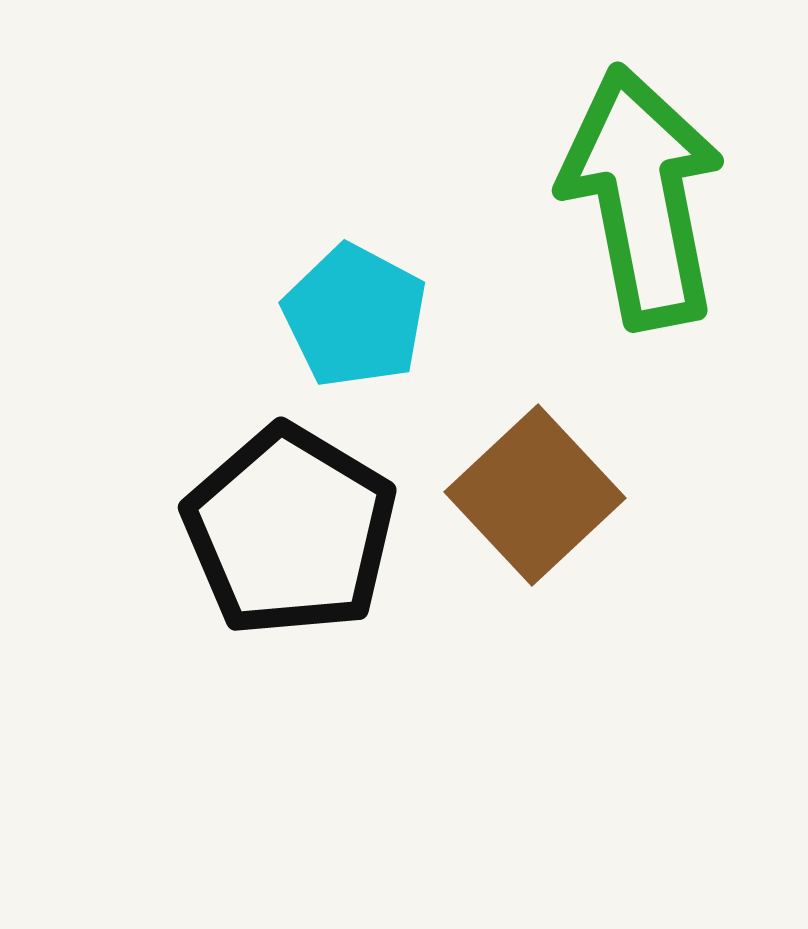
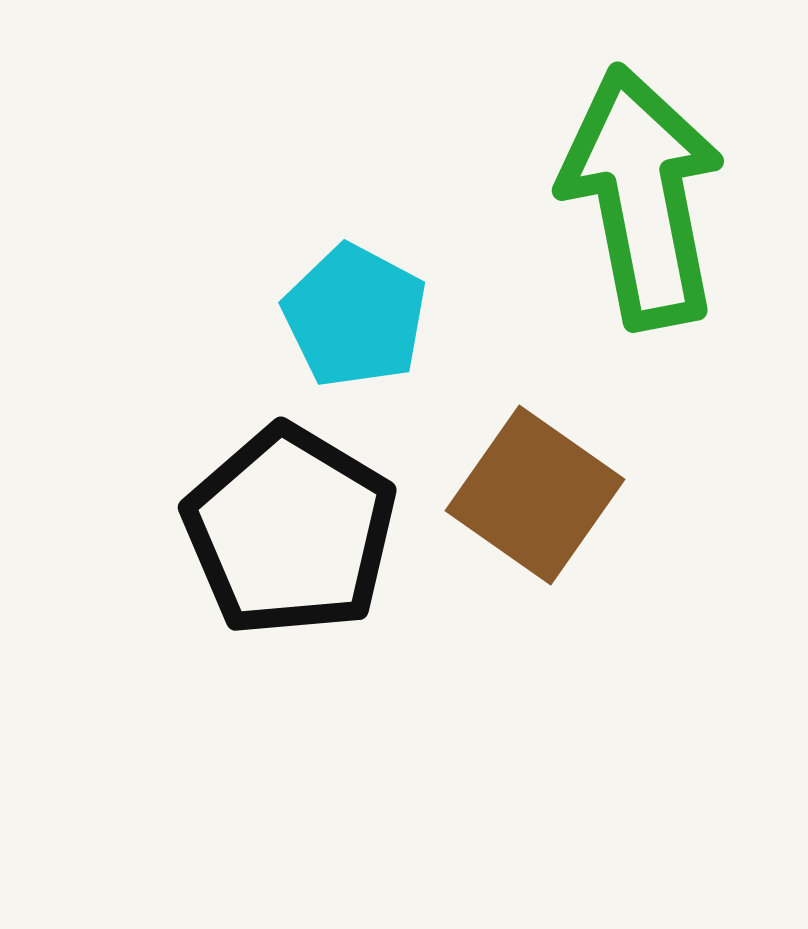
brown square: rotated 12 degrees counterclockwise
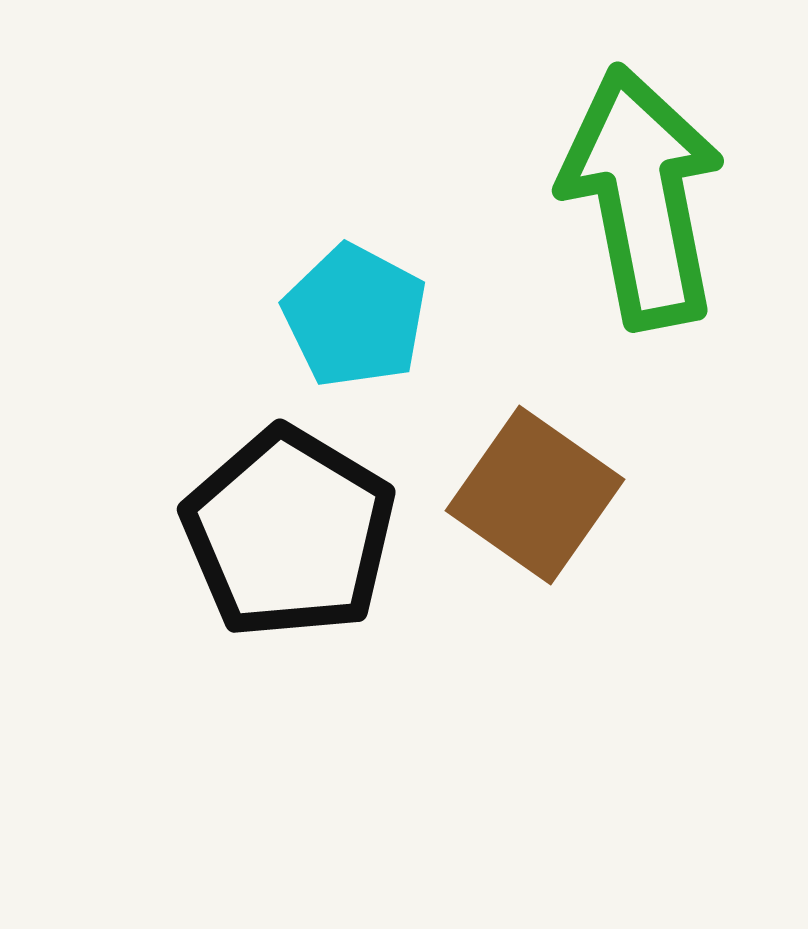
black pentagon: moved 1 px left, 2 px down
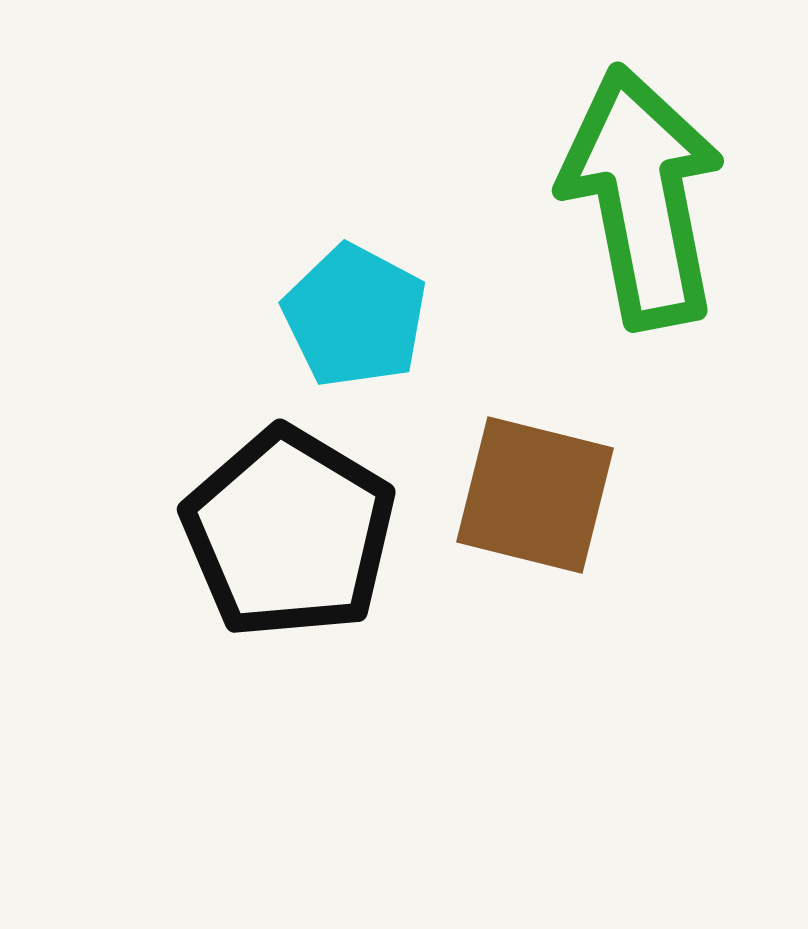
brown square: rotated 21 degrees counterclockwise
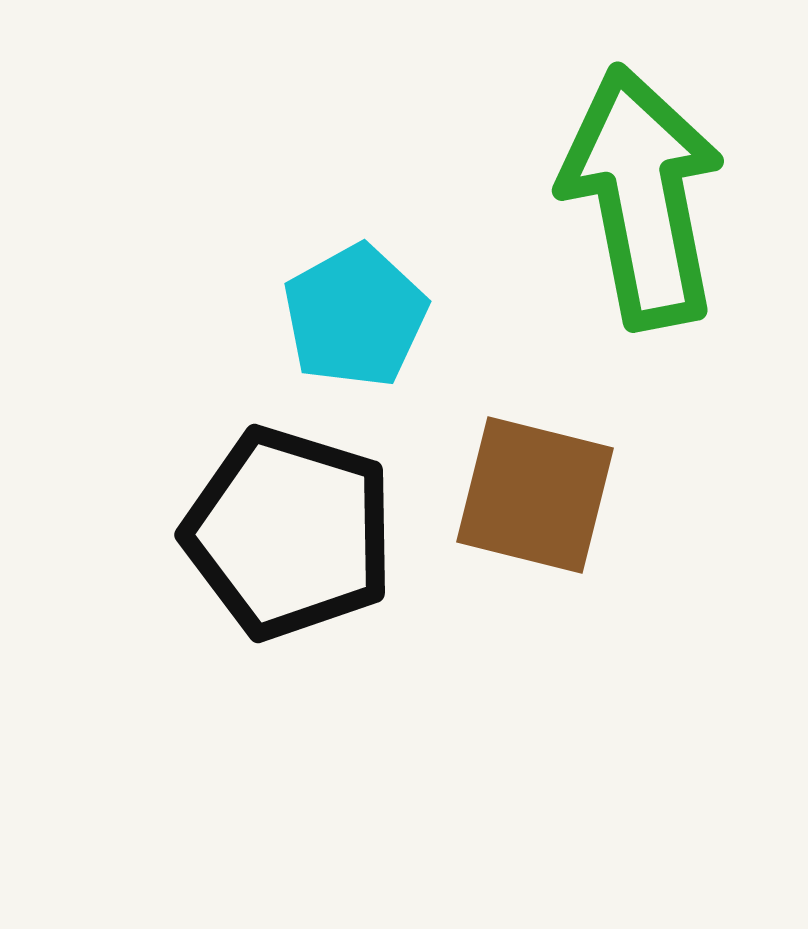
cyan pentagon: rotated 15 degrees clockwise
black pentagon: rotated 14 degrees counterclockwise
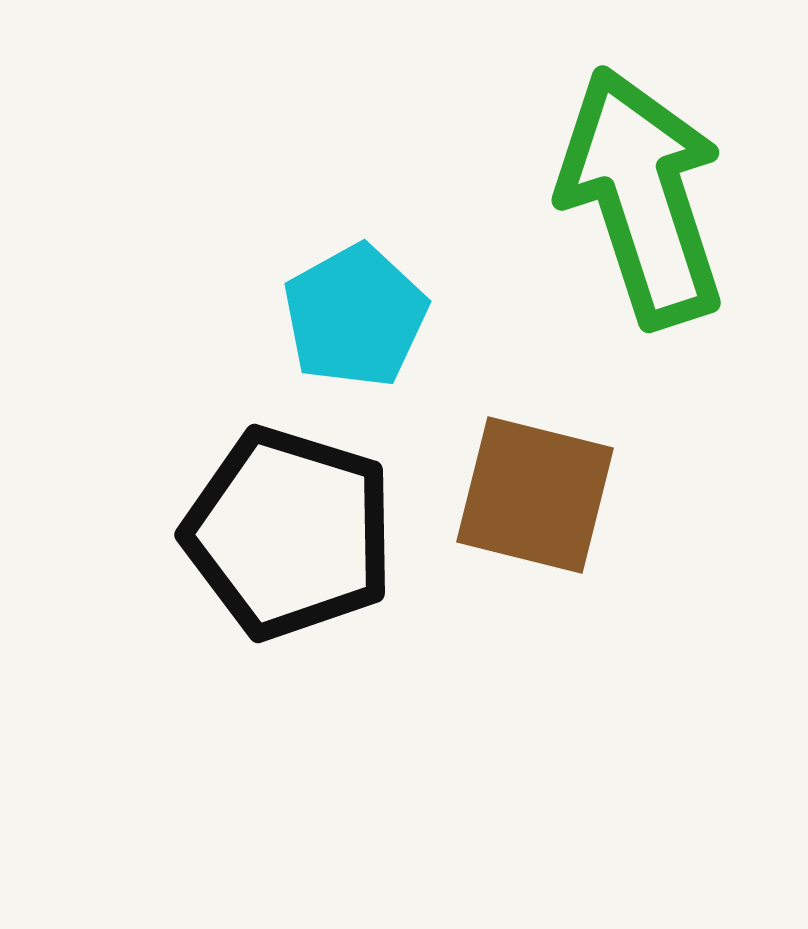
green arrow: rotated 7 degrees counterclockwise
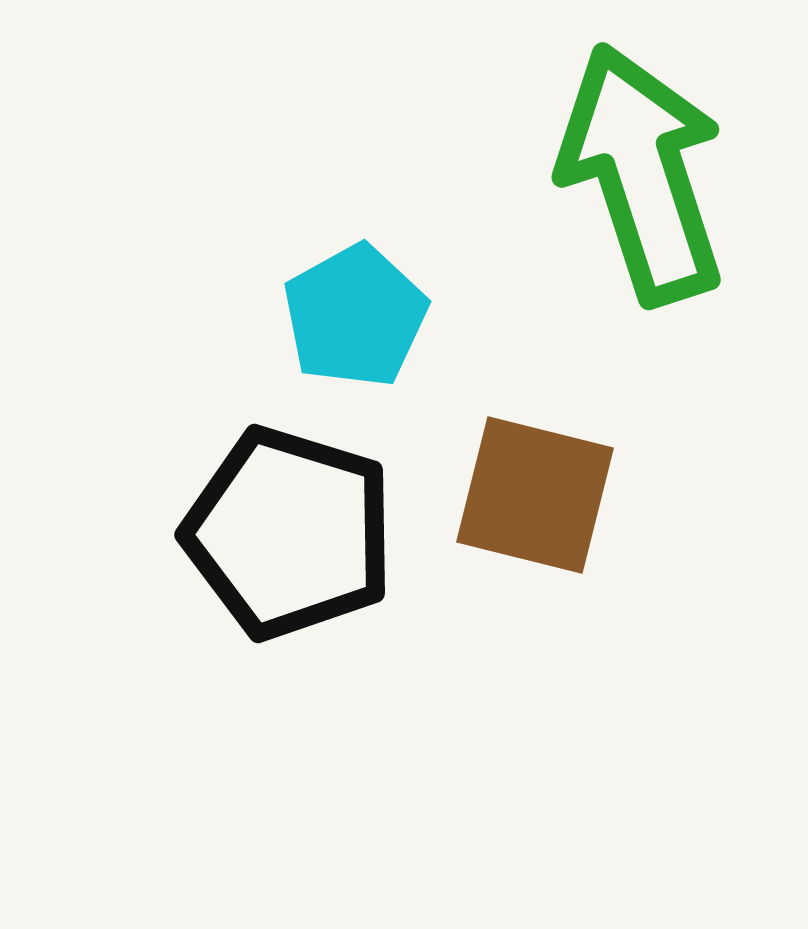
green arrow: moved 23 px up
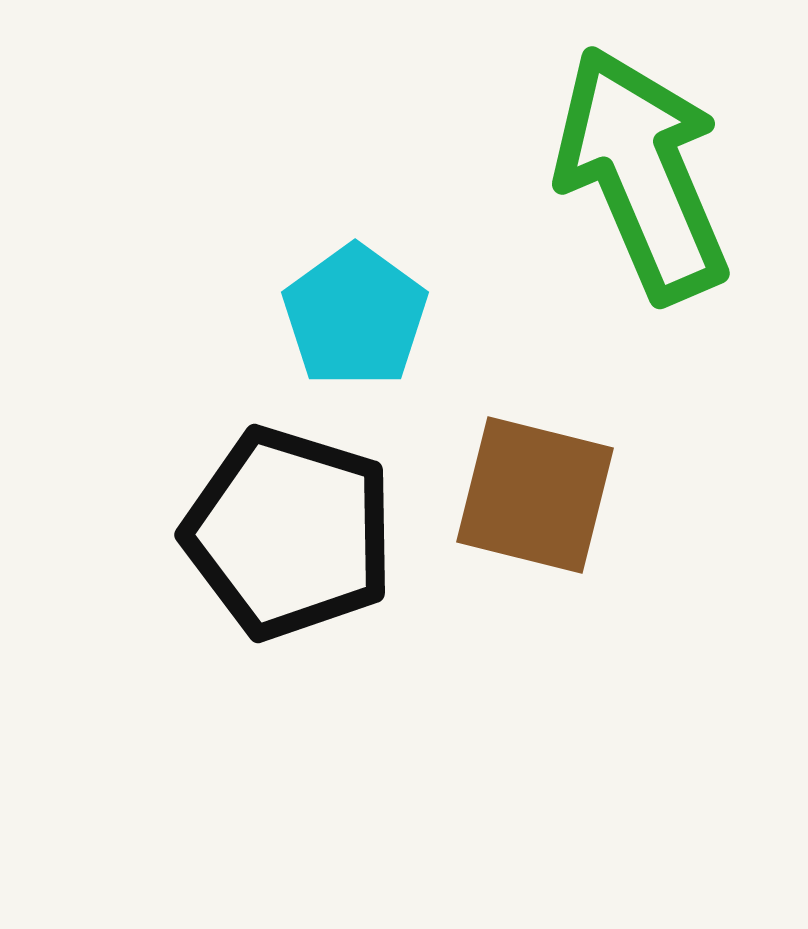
green arrow: rotated 5 degrees counterclockwise
cyan pentagon: rotated 7 degrees counterclockwise
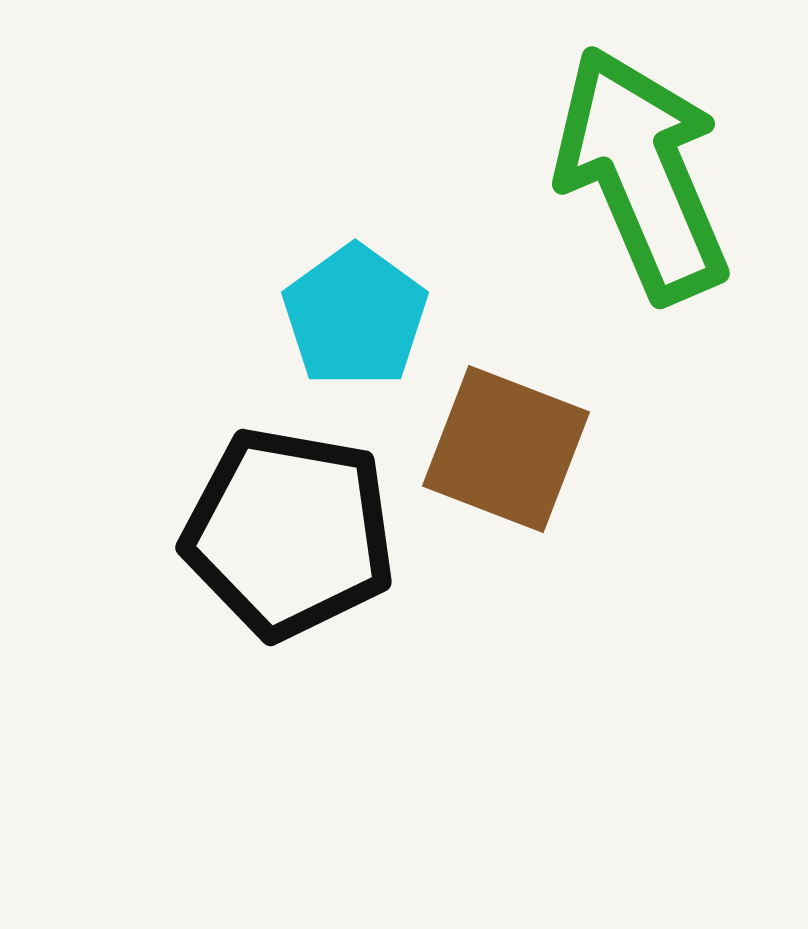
brown square: moved 29 px left, 46 px up; rotated 7 degrees clockwise
black pentagon: rotated 7 degrees counterclockwise
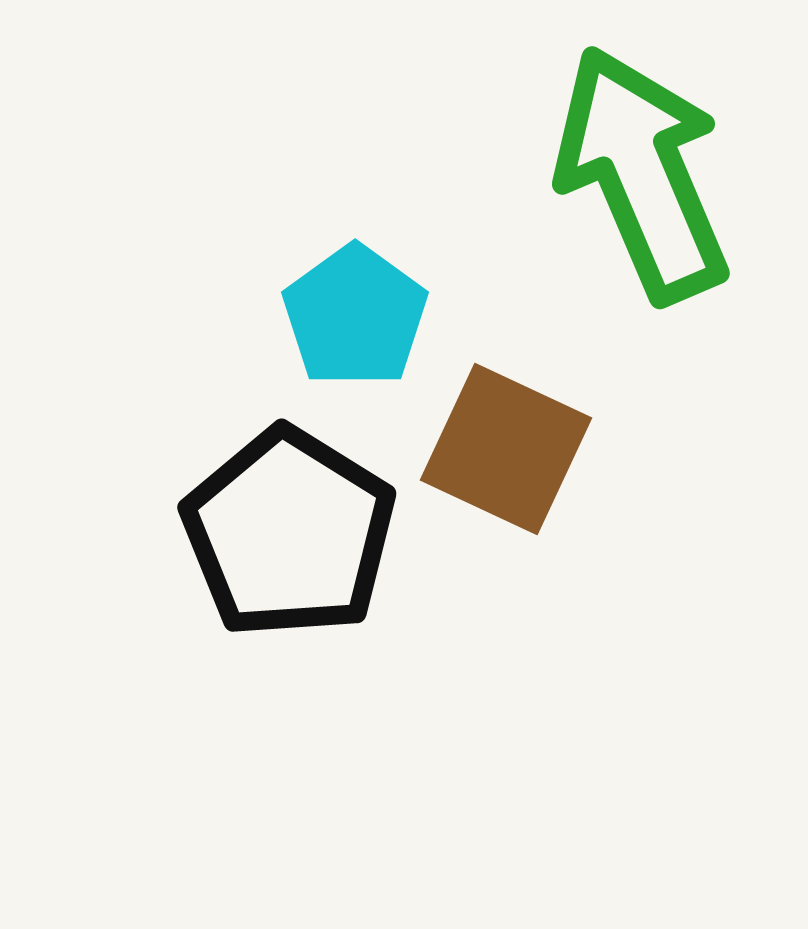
brown square: rotated 4 degrees clockwise
black pentagon: rotated 22 degrees clockwise
